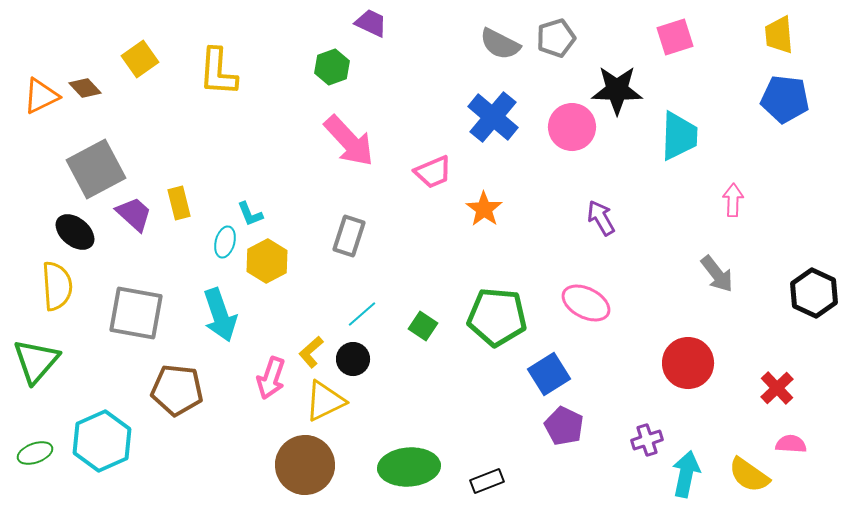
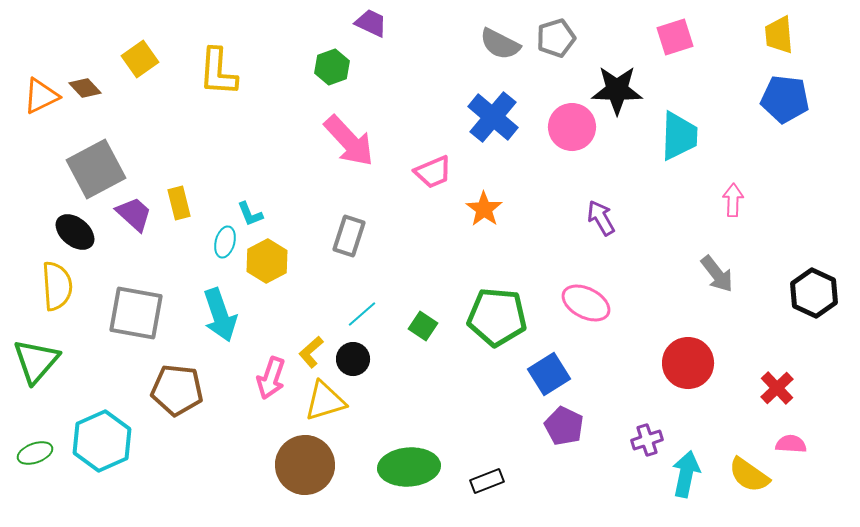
yellow triangle at (325, 401): rotated 9 degrees clockwise
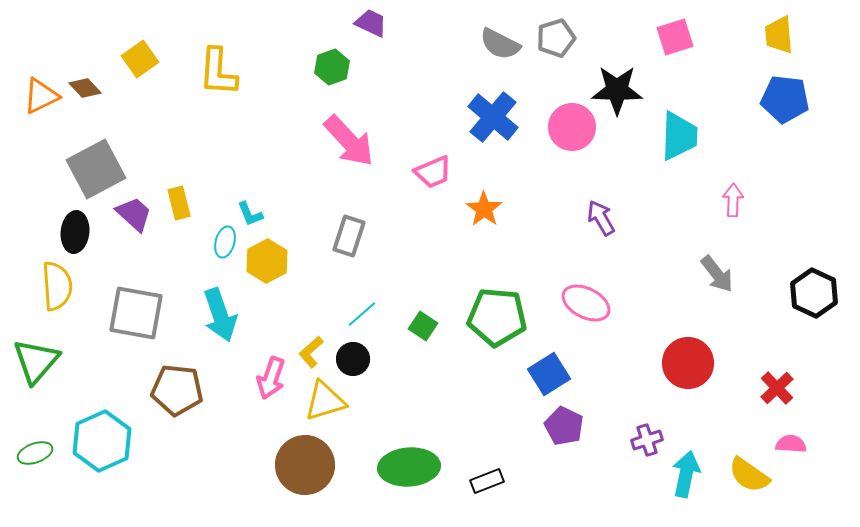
black ellipse at (75, 232): rotated 57 degrees clockwise
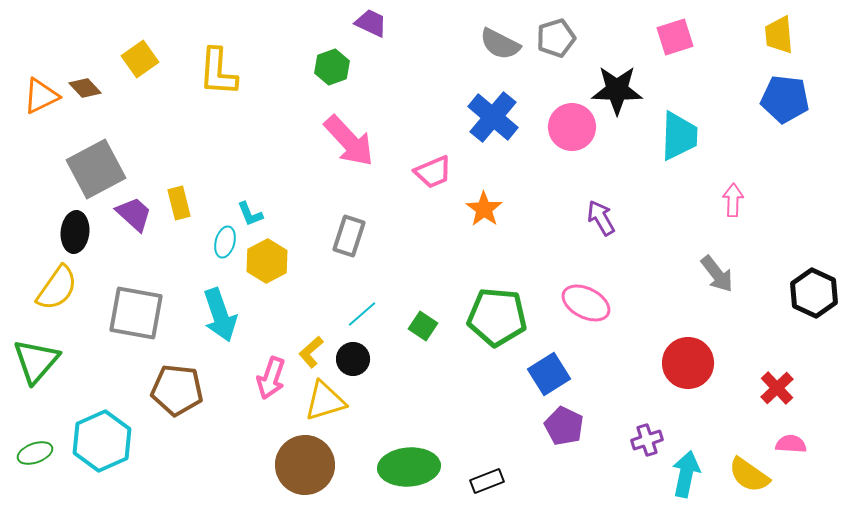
yellow semicircle at (57, 286): moved 2 px down; rotated 39 degrees clockwise
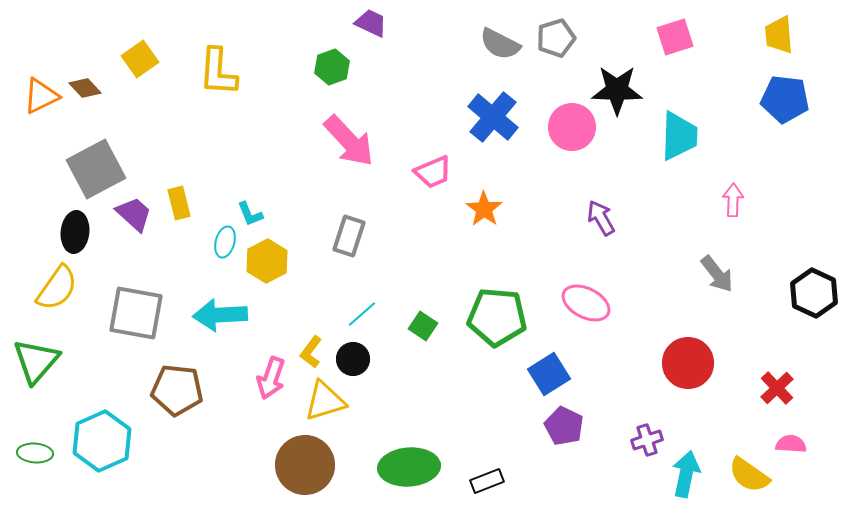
cyan arrow at (220, 315): rotated 106 degrees clockwise
yellow L-shape at (311, 352): rotated 12 degrees counterclockwise
green ellipse at (35, 453): rotated 24 degrees clockwise
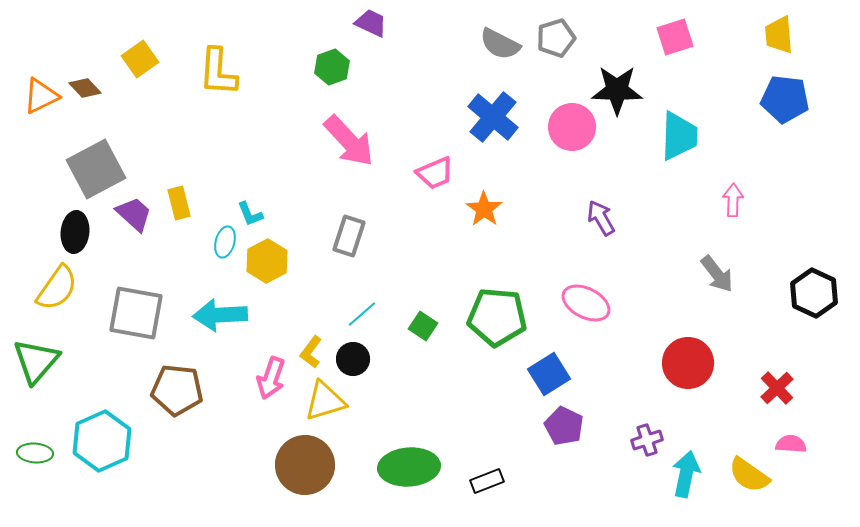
pink trapezoid at (433, 172): moved 2 px right, 1 px down
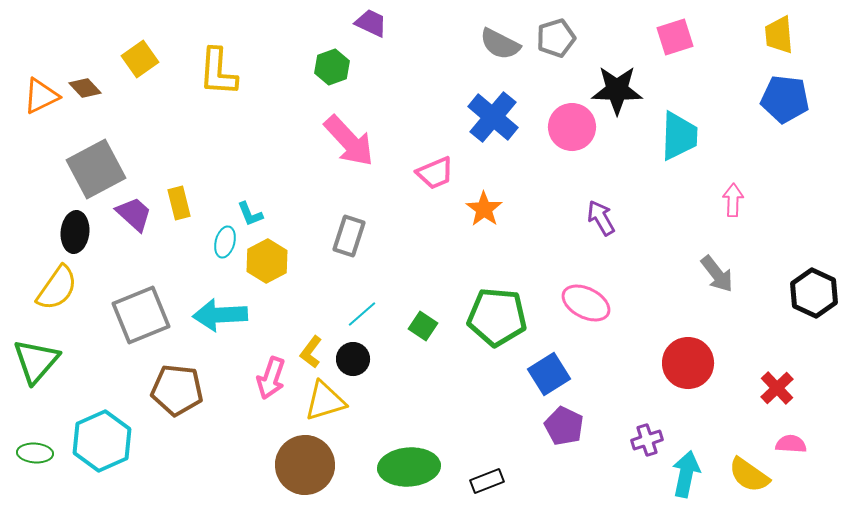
gray square at (136, 313): moved 5 px right, 2 px down; rotated 32 degrees counterclockwise
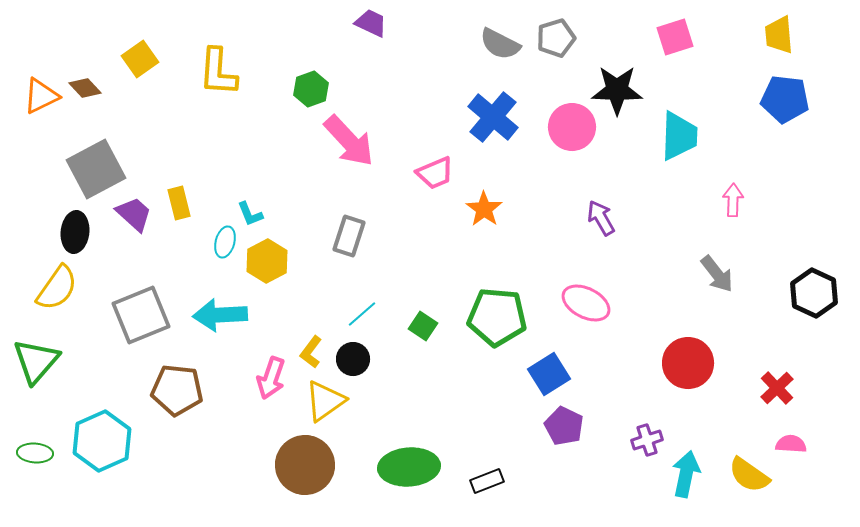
green hexagon at (332, 67): moved 21 px left, 22 px down
yellow triangle at (325, 401): rotated 18 degrees counterclockwise
